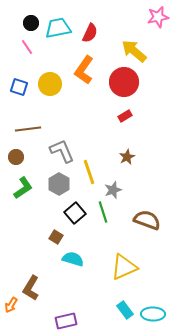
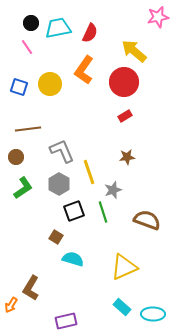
brown star: rotated 21 degrees clockwise
black square: moved 1 px left, 2 px up; rotated 20 degrees clockwise
cyan rectangle: moved 3 px left, 3 px up; rotated 12 degrees counterclockwise
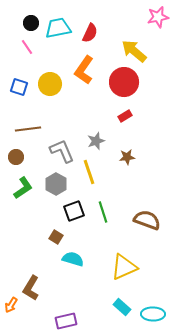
gray hexagon: moved 3 px left
gray star: moved 17 px left, 49 px up
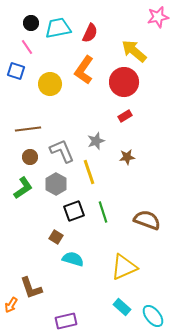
blue square: moved 3 px left, 16 px up
brown circle: moved 14 px right
brown L-shape: rotated 50 degrees counterclockwise
cyan ellipse: moved 2 px down; rotated 50 degrees clockwise
